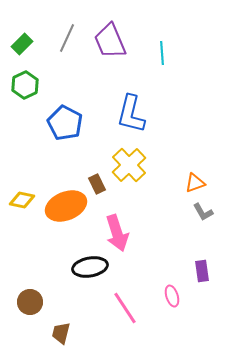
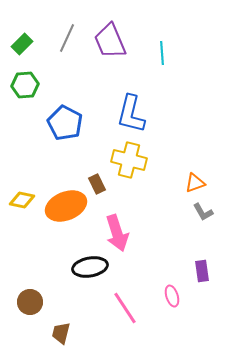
green hexagon: rotated 20 degrees clockwise
yellow cross: moved 5 px up; rotated 32 degrees counterclockwise
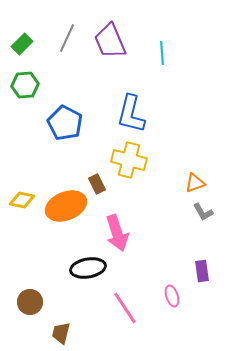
black ellipse: moved 2 px left, 1 px down
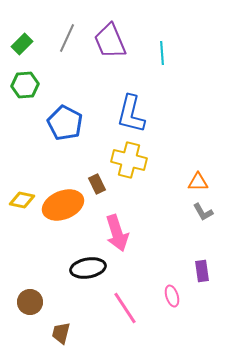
orange triangle: moved 3 px right, 1 px up; rotated 20 degrees clockwise
orange ellipse: moved 3 px left, 1 px up
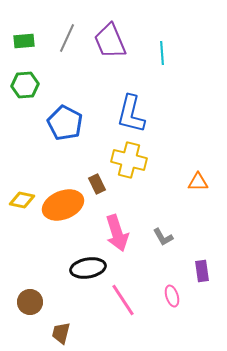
green rectangle: moved 2 px right, 3 px up; rotated 40 degrees clockwise
gray L-shape: moved 40 px left, 25 px down
pink line: moved 2 px left, 8 px up
